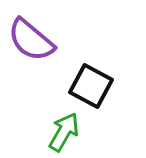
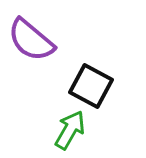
green arrow: moved 6 px right, 2 px up
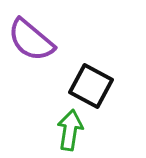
green arrow: rotated 21 degrees counterclockwise
